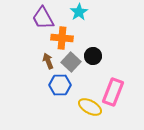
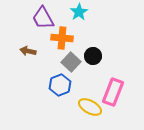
brown arrow: moved 20 px left, 10 px up; rotated 56 degrees counterclockwise
blue hexagon: rotated 20 degrees counterclockwise
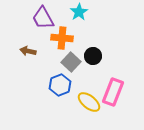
yellow ellipse: moved 1 px left, 5 px up; rotated 10 degrees clockwise
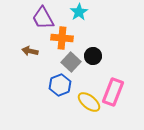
brown arrow: moved 2 px right
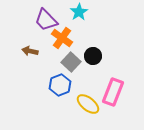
purple trapezoid: moved 3 px right, 2 px down; rotated 15 degrees counterclockwise
orange cross: rotated 30 degrees clockwise
yellow ellipse: moved 1 px left, 2 px down
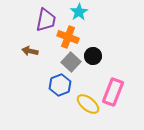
purple trapezoid: rotated 125 degrees counterclockwise
orange cross: moved 6 px right, 1 px up; rotated 15 degrees counterclockwise
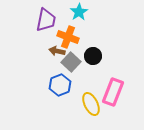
brown arrow: moved 27 px right
yellow ellipse: moved 3 px right; rotated 25 degrees clockwise
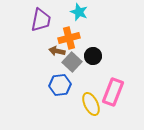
cyan star: rotated 18 degrees counterclockwise
purple trapezoid: moved 5 px left
orange cross: moved 1 px right, 1 px down; rotated 35 degrees counterclockwise
gray square: moved 1 px right
blue hexagon: rotated 15 degrees clockwise
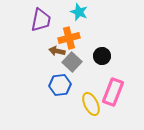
black circle: moved 9 px right
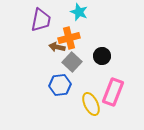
brown arrow: moved 4 px up
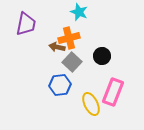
purple trapezoid: moved 15 px left, 4 px down
